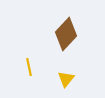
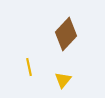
yellow triangle: moved 3 px left, 1 px down
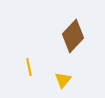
brown diamond: moved 7 px right, 2 px down
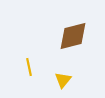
brown diamond: rotated 32 degrees clockwise
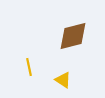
yellow triangle: rotated 36 degrees counterclockwise
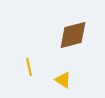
brown diamond: moved 1 px up
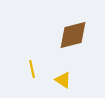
yellow line: moved 3 px right, 2 px down
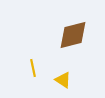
yellow line: moved 1 px right, 1 px up
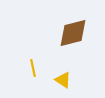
brown diamond: moved 2 px up
